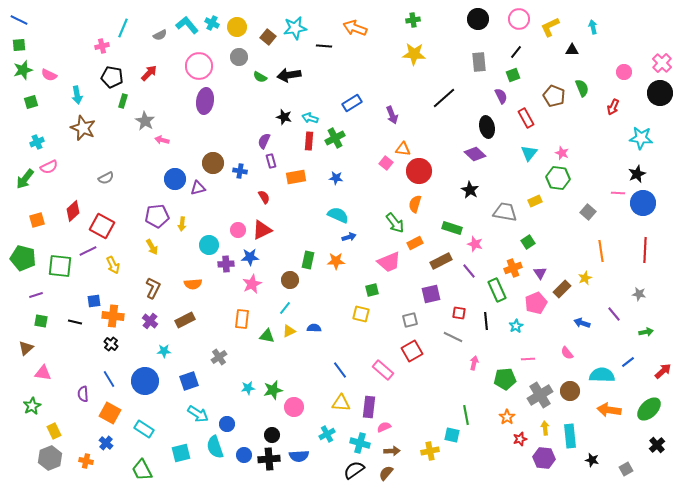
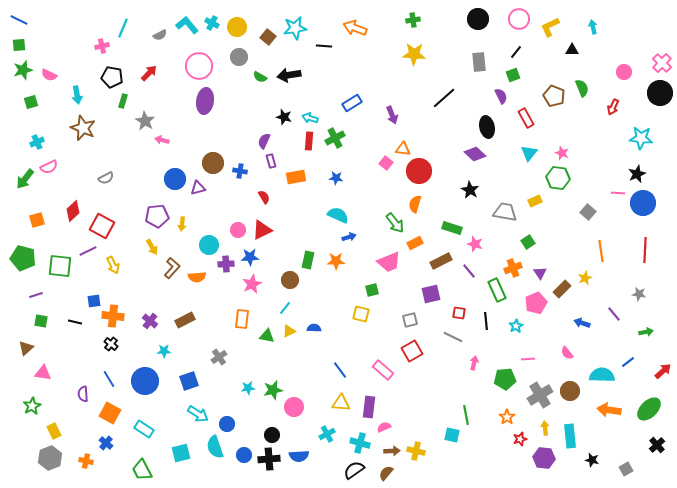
orange semicircle at (193, 284): moved 4 px right, 7 px up
brown L-shape at (153, 288): moved 19 px right, 20 px up; rotated 15 degrees clockwise
yellow cross at (430, 451): moved 14 px left; rotated 24 degrees clockwise
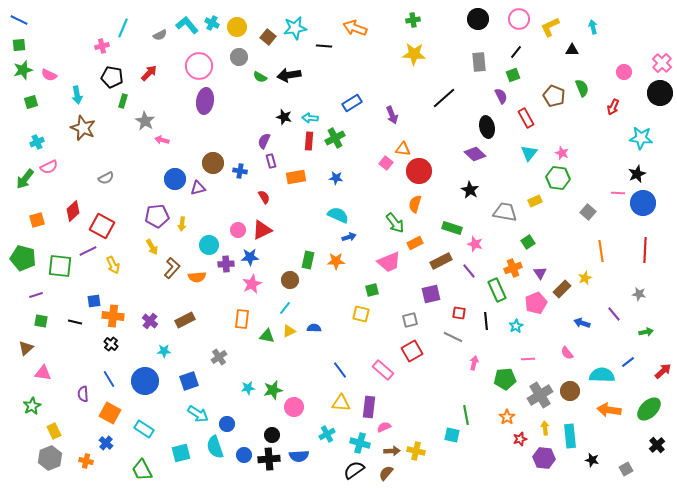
cyan arrow at (310, 118): rotated 14 degrees counterclockwise
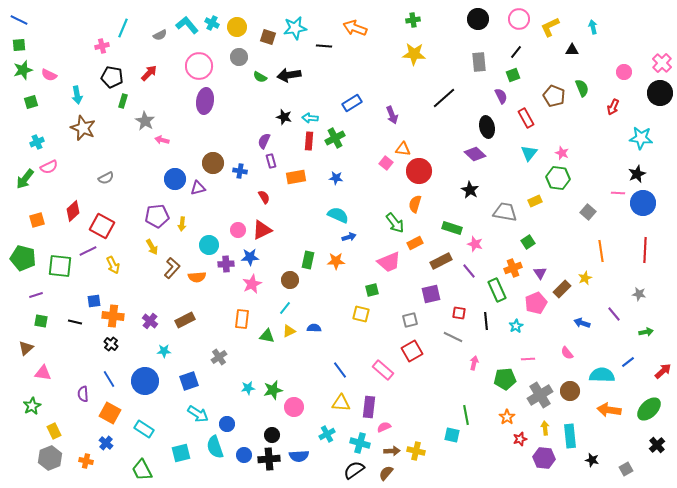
brown square at (268, 37): rotated 21 degrees counterclockwise
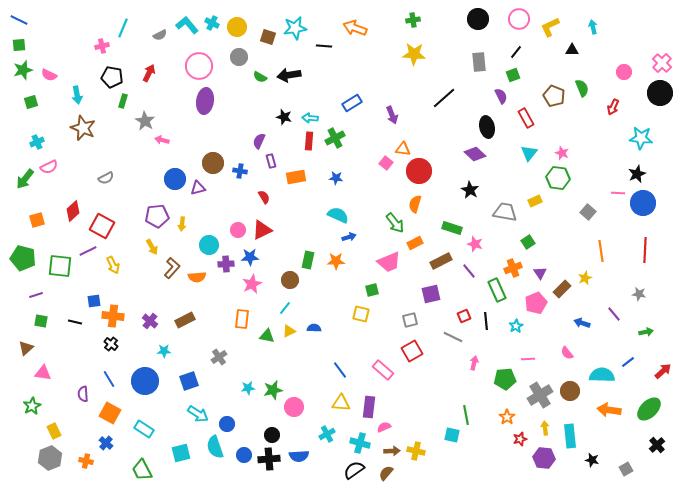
red arrow at (149, 73): rotated 18 degrees counterclockwise
purple semicircle at (264, 141): moved 5 px left
red square at (459, 313): moved 5 px right, 3 px down; rotated 32 degrees counterclockwise
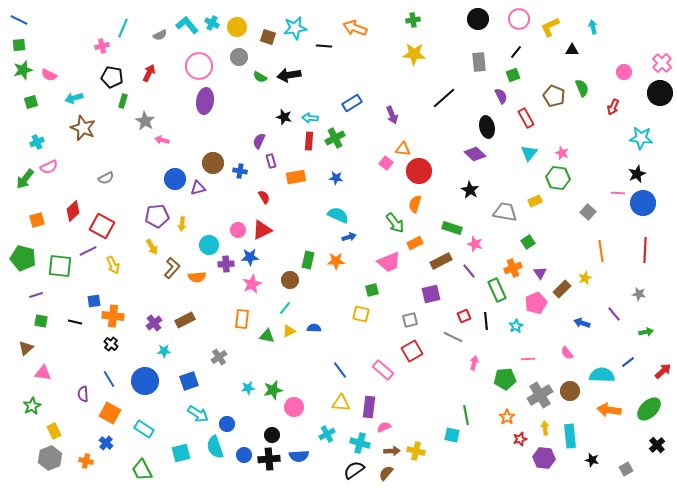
cyan arrow at (77, 95): moved 3 px left, 3 px down; rotated 84 degrees clockwise
purple cross at (150, 321): moved 4 px right, 2 px down; rotated 14 degrees clockwise
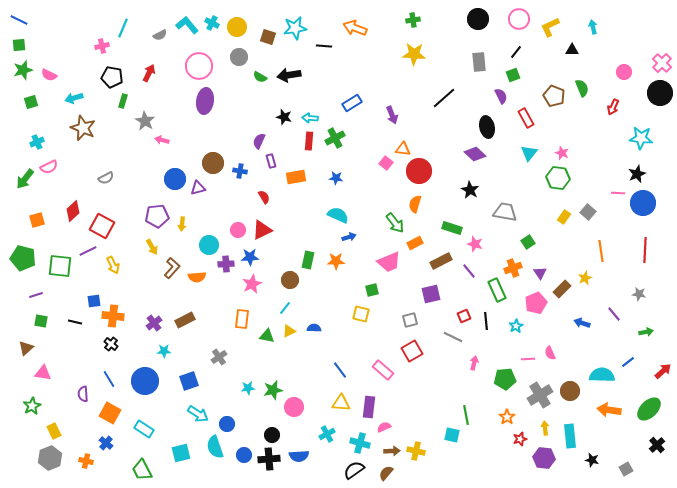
yellow rectangle at (535, 201): moved 29 px right, 16 px down; rotated 32 degrees counterclockwise
pink semicircle at (567, 353): moved 17 px left; rotated 16 degrees clockwise
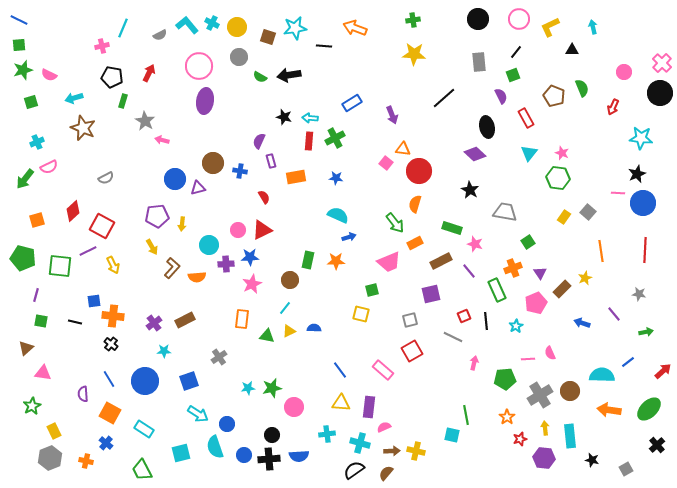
purple line at (36, 295): rotated 56 degrees counterclockwise
green star at (273, 390): moved 1 px left, 2 px up
cyan cross at (327, 434): rotated 21 degrees clockwise
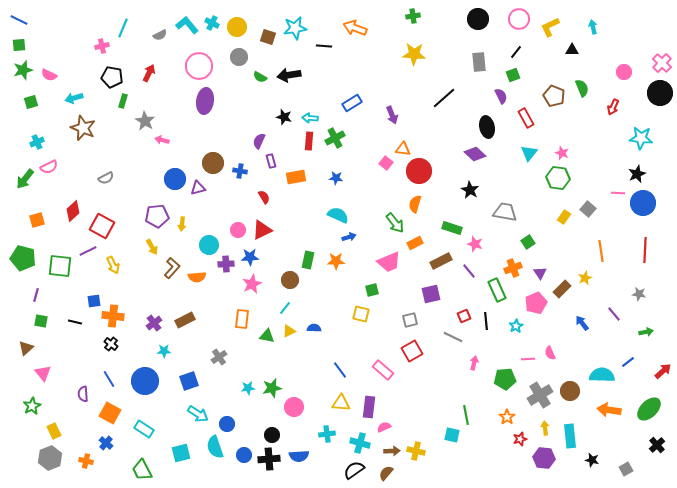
green cross at (413, 20): moved 4 px up
gray square at (588, 212): moved 3 px up
blue arrow at (582, 323): rotated 35 degrees clockwise
pink triangle at (43, 373): rotated 42 degrees clockwise
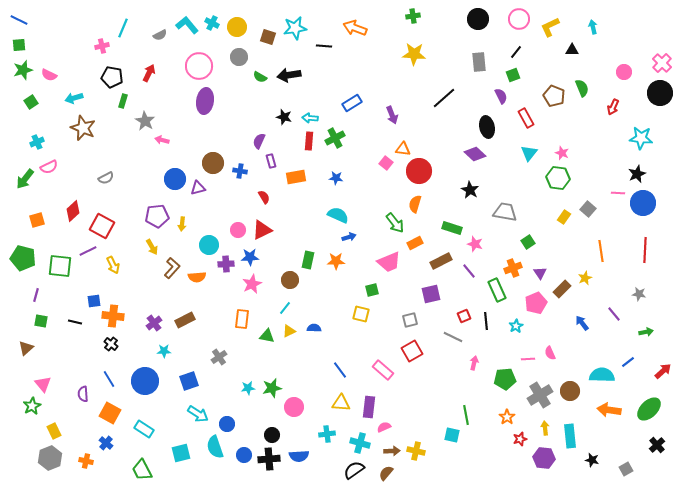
green square at (31, 102): rotated 16 degrees counterclockwise
pink triangle at (43, 373): moved 11 px down
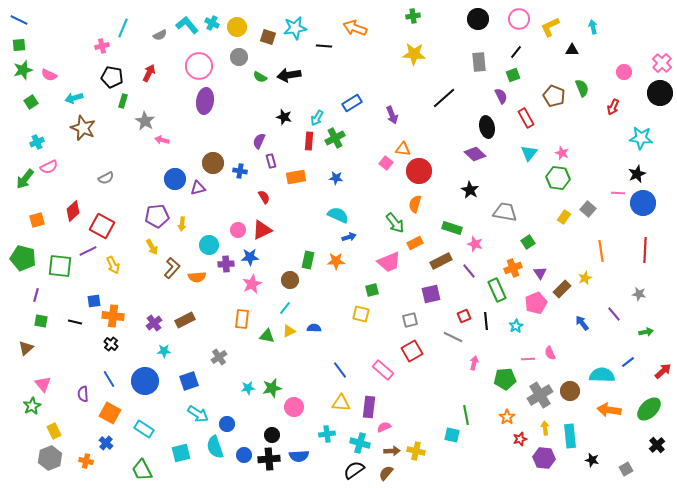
cyan arrow at (310, 118): moved 7 px right; rotated 63 degrees counterclockwise
